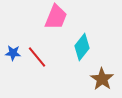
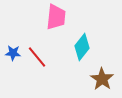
pink trapezoid: rotated 16 degrees counterclockwise
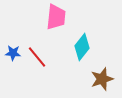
brown star: rotated 20 degrees clockwise
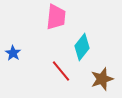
blue star: rotated 28 degrees clockwise
red line: moved 24 px right, 14 px down
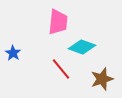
pink trapezoid: moved 2 px right, 5 px down
cyan diamond: rotated 72 degrees clockwise
red line: moved 2 px up
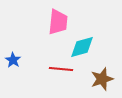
cyan diamond: rotated 36 degrees counterclockwise
blue star: moved 7 px down
red line: rotated 45 degrees counterclockwise
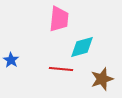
pink trapezoid: moved 1 px right, 3 px up
blue star: moved 2 px left
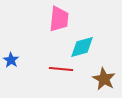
brown star: moved 2 px right; rotated 25 degrees counterclockwise
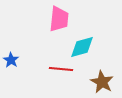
brown star: moved 2 px left, 3 px down
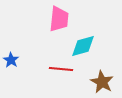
cyan diamond: moved 1 px right, 1 px up
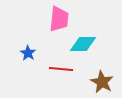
cyan diamond: moved 2 px up; rotated 16 degrees clockwise
blue star: moved 17 px right, 7 px up
